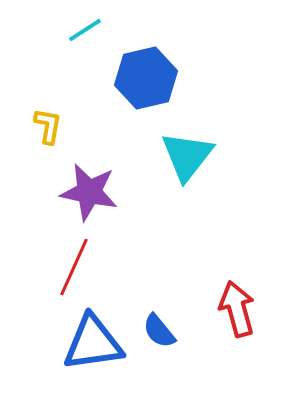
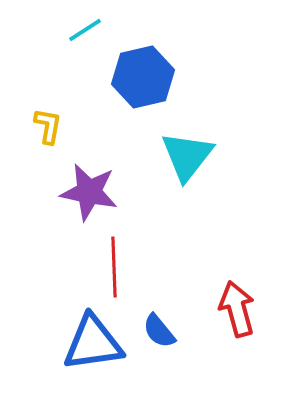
blue hexagon: moved 3 px left, 1 px up
red line: moved 40 px right; rotated 26 degrees counterclockwise
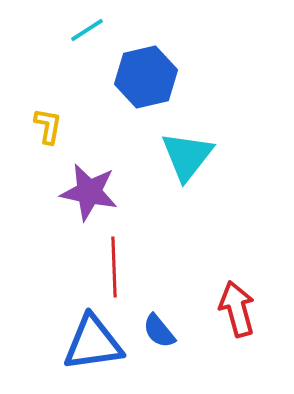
cyan line: moved 2 px right
blue hexagon: moved 3 px right
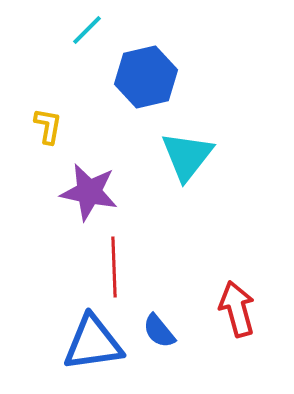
cyan line: rotated 12 degrees counterclockwise
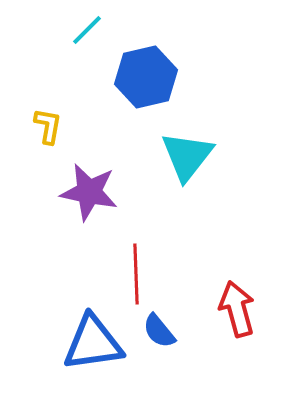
red line: moved 22 px right, 7 px down
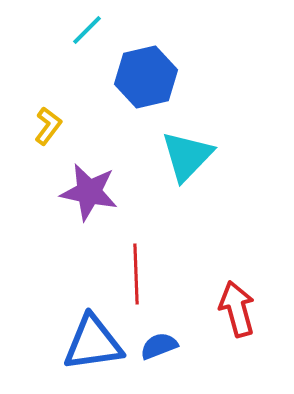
yellow L-shape: rotated 27 degrees clockwise
cyan triangle: rotated 6 degrees clockwise
blue semicircle: moved 15 px down; rotated 108 degrees clockwise
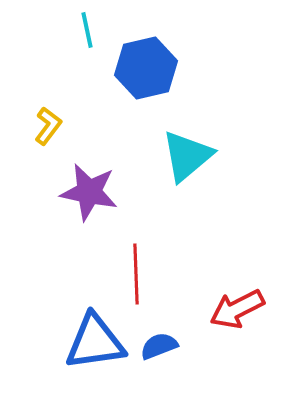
cyan line: rotated 57 degrees counterclockwise
blue hexagon: moved 9 px up
cyan triangle: rotated 6 degrees clockwise
red arrow: rotated 102 degrees counterclockwise
blue triangle: moved 2 px right, 1 px up
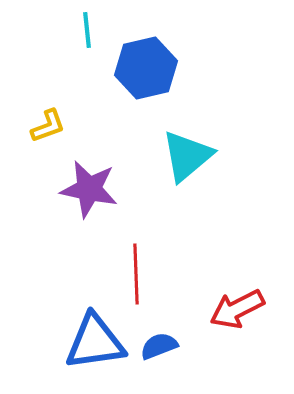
cyan line: rotated 6 degrees clockwise
yellow L-shape: rotated 33 degrees clockwise
purple star: moved 3 px up
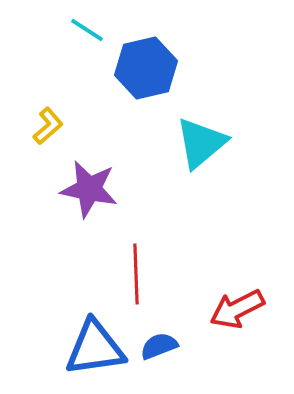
cyan line: rotated 51 degrees counterclockwise
yellow L-shape: rotated 21 degrees counterclockwise
cyan triangle: moved 14 px right, 13 px up
blue triangle: moved 6 px down
